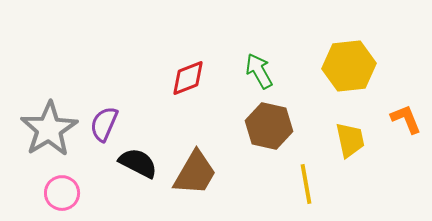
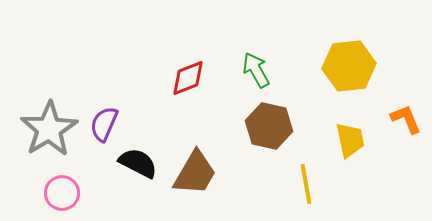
green arrow: moved 3 px left, 1 px up
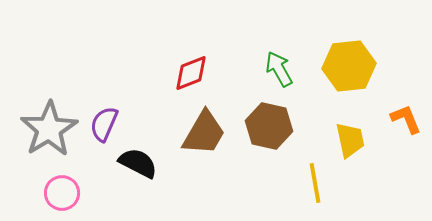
green arrow: moved 23 px right, 1 px up
red diamond: moved 3 px right, 5 px up
brown trapezoid: moved 9 px right, 40 px up
yellow line: moved 9 px right, 1 px up
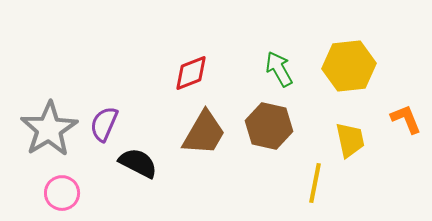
yellow line: rotated 21 degrees clockwise
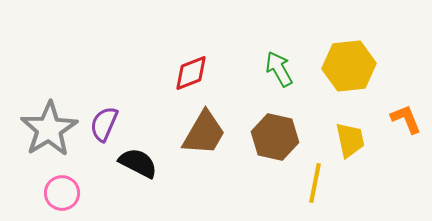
brown hexagon: moved 6 px right, 11 px down
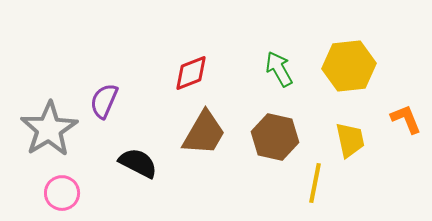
purple semicircle: moved 23 px up
